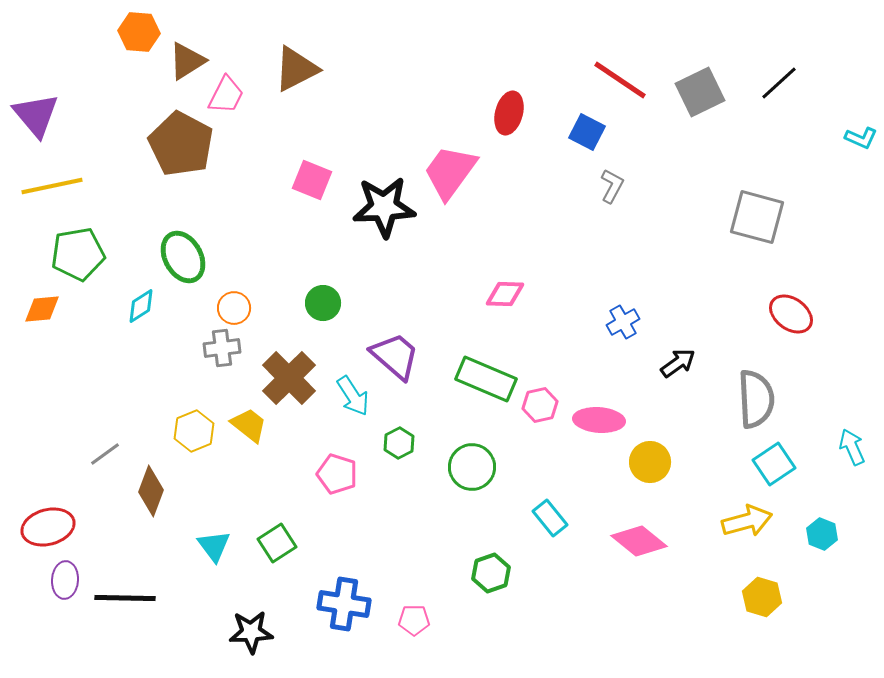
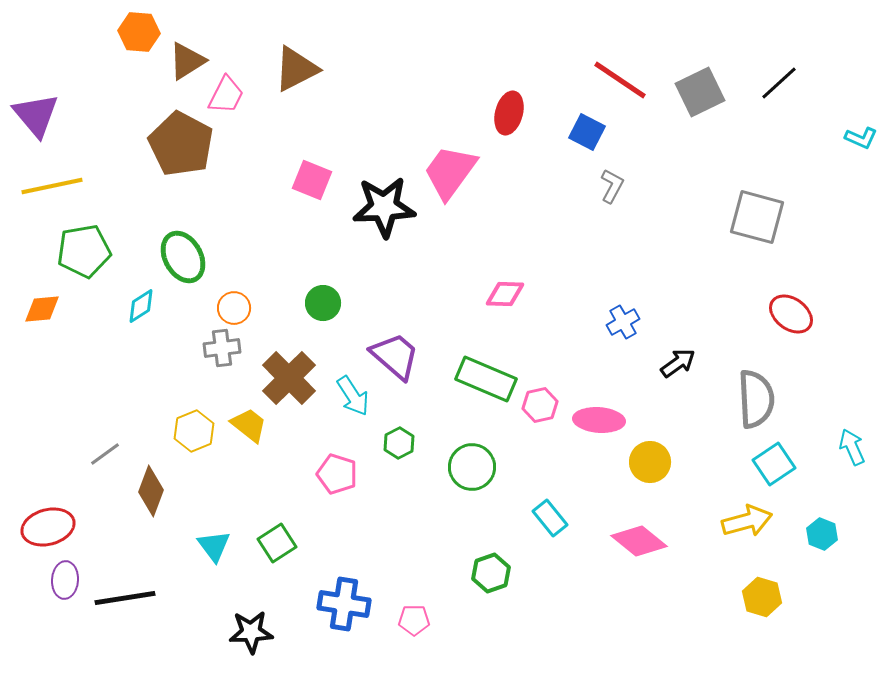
green pentagon at (78, 254): moved 6 px right, 3 px up
black line at (125, 598): rotated 10 degrees counterclockwise
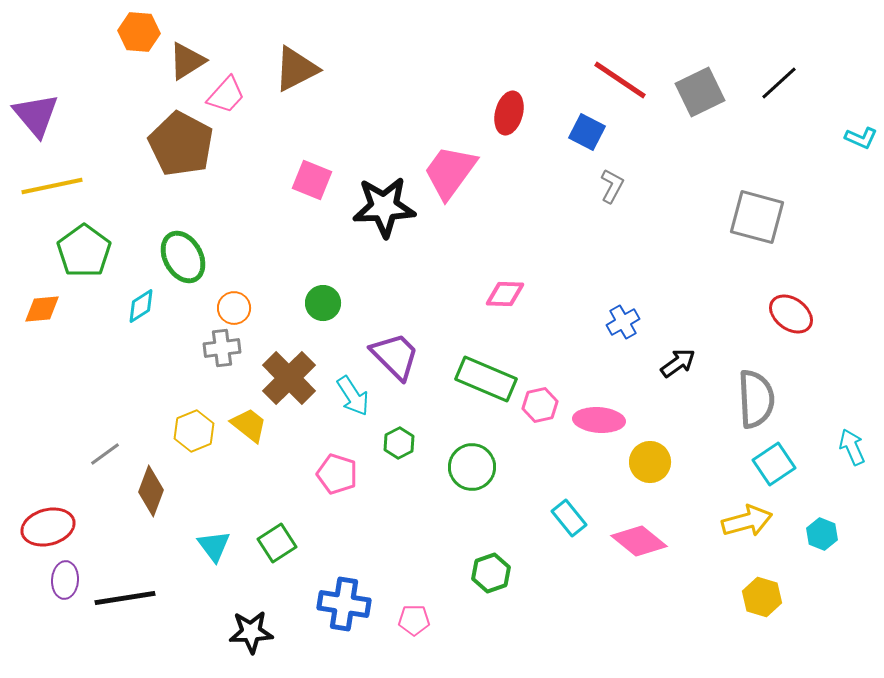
pink trapezoid at (226, 95): rotated 15 degrees clockwise
green pentagon at (84, 251): rotated 26 degrees counterclockwise
purple trapezoid at (395, 356): rotated 4 degrees clockwise
cyan rectangle at (550, 518): moved 19 px right
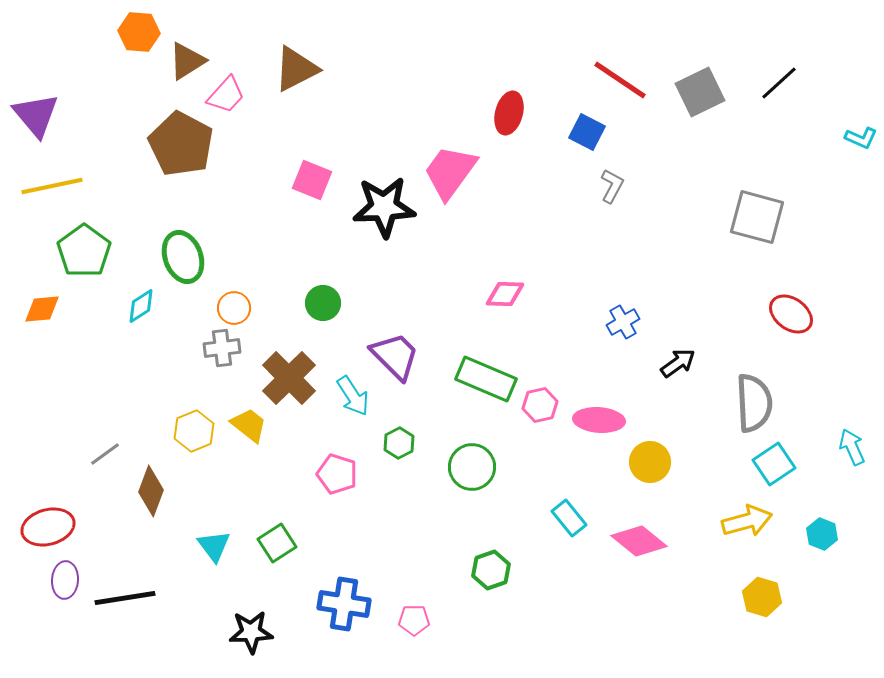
green ellipse at (183, 257): rotated 9 degrees clockwise
gray semicircle at (756, 399): moved 2 px left, 4 px down
green hexagon at (491, 573): moved 3 px up
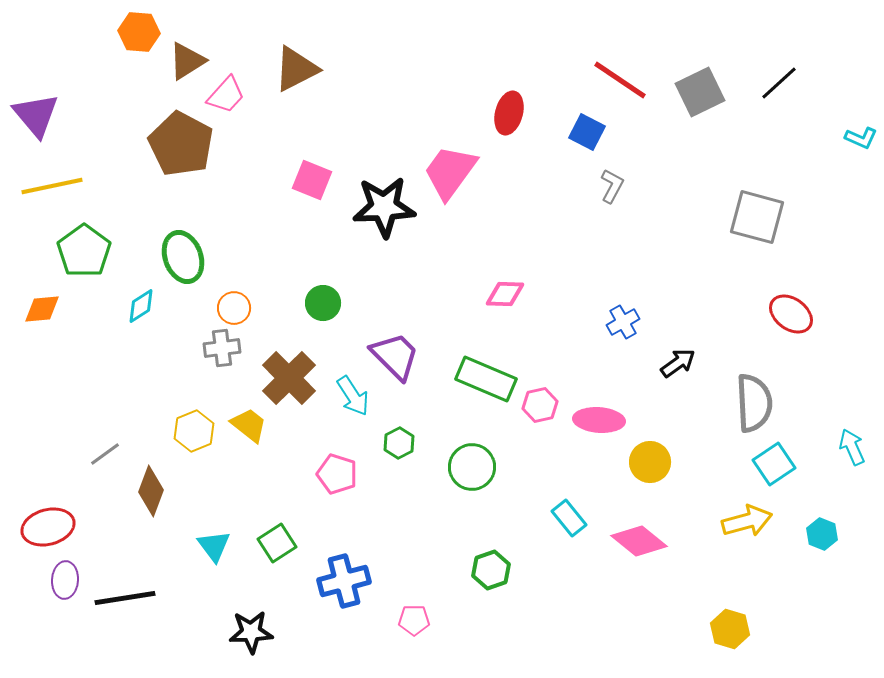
yellow hexagon at (762, 597): moved 32 px left, 32 px down
blue cross at (344, 604): moved 23 px up; rotated 24 degrees counterclockwise
